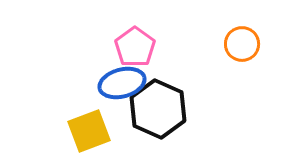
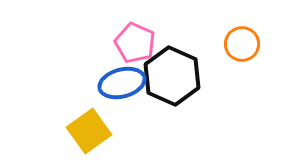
pink pentagon: moved 4 px up; rotated 12 degrees counterclockwise
black hexagon: moved 14 px right, 33 px up
yellow square: rotated 15 degrees counterclockwise
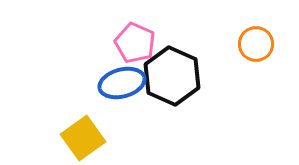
orange circle: moved 14 px right
yellow square: moved 6 px left, 7 px down
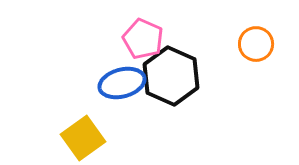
pink pentagon: moved 8 px right, 4 px up
black hexagon: moved 1 px left
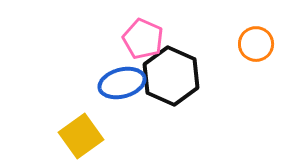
yellow square: moved 2 px left, 2 px up
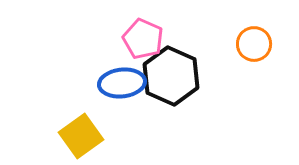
orange circle: moved 2 px left
blue ellipse: rotated 9 degrees clockwise
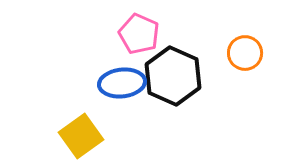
pink pentagon: moved 4 px left, 5 px up
orange circle: moved 9 px left, 9 px down
black hexagon: moved 2 px right
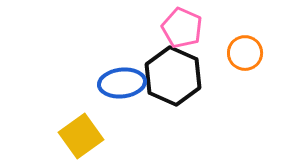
pink pentagon: moved 43 px right, 6 px up
